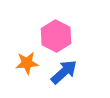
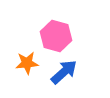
pink hexagon: rotated 12 degrees counterclockwise
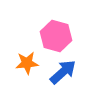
blue arrow: moved 1 px left
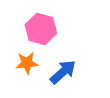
pink hexagon: moved 15 px left, 7 px up
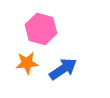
blue arrow: moved 3 px up; rotated 8 degrees clockwise
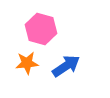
blue arrow: moved 3 px right, 3 px up
